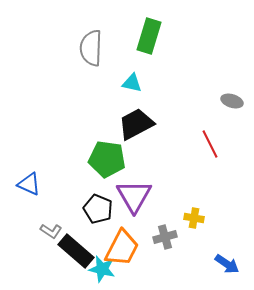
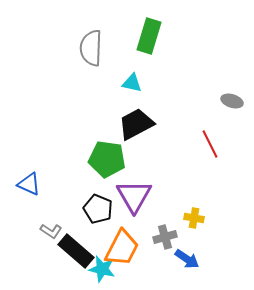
blue arrow: moved 40 px left, 5 px up
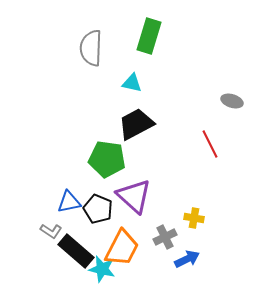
blue triangle: moved 40 px right, 18 px down; rotated 35 degrees counterclockwise
purple triangle: rotated 18 degrees counterclockwise
gray cross: rotated 10 degrees counterclockwise
blue arrow: rotated 60 degrees counterclockwise
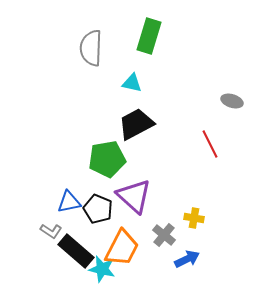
green pentagon: rotated 18 degrees counterclockwise
gray cross: moved 1 px left, 2 px up; rotated 25 degrees counterclockwise
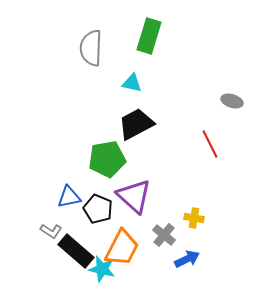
blue triangle: moved 5 px up
